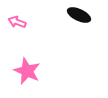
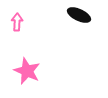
pink arrow: rotated 72 degrees clockwise
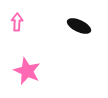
black ellipse: moved 11 px down
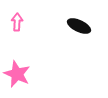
pink star: moved 10 px left, 3 px down
